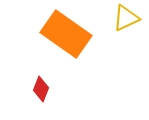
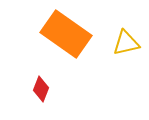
yellow triangle: moved 25 px down; rotated 12 degrees clockwise
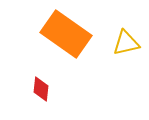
red diamond: rotated 15 degrees counterclockwise
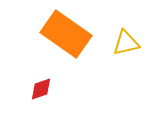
red diamond: rotated 65 degrees clockwise
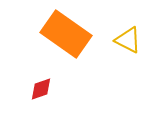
yellow triangle: moved 2 px right, 3 px up; rotated 40 degrees clockwise
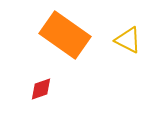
orange rectangle: moved 1 px left, 1 px down
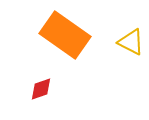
yellow triangle: moved 3 px right, 2 px down
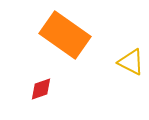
yellow triangle: moved 20 px down
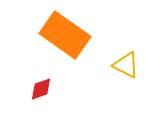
yellow triangle: moved 5 px left, 3 px down
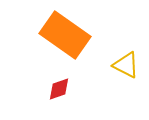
red diamond: moved 18 px right
